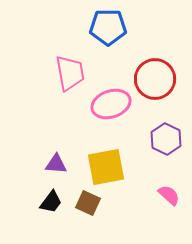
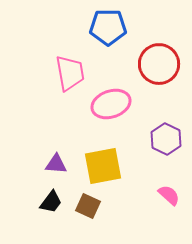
red circle: moved 4 px right, 15 px up
yellow square: moved 3 px left, 1 px up
brown square: moved 3 px down
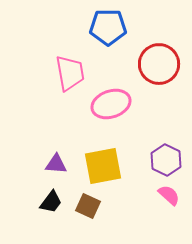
purple hexagon: moved 21 px down
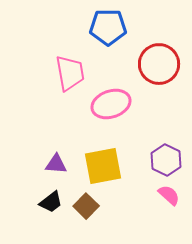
black trapezoid: rotated 15 degrees clockwise
brown square: moved 2 px left; rotated 20 degrees clockwise
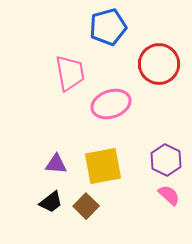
blue pentagon: rotated 15 degrees counterclockwise
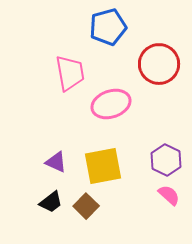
purple triangle: moved 2 px up; rotated 20 degrees clockwise
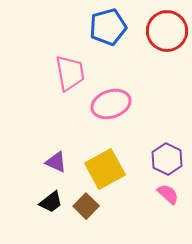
red circle: moved 8 px right, 33 px up
purple hexagon: moved 1 px right, 1 px up
yellow square: moved 2 px right, 3 px down; rotated 18 degrees counterclockwise
pink semicircle: moved 1 px left, 1 px up
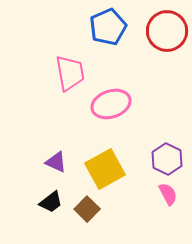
blue pentagon: rotated 9 degrees counterclockwise
pink semicircle: rotated 20 degrees clockwise
brown square: moved 1 px right, 3 px down
